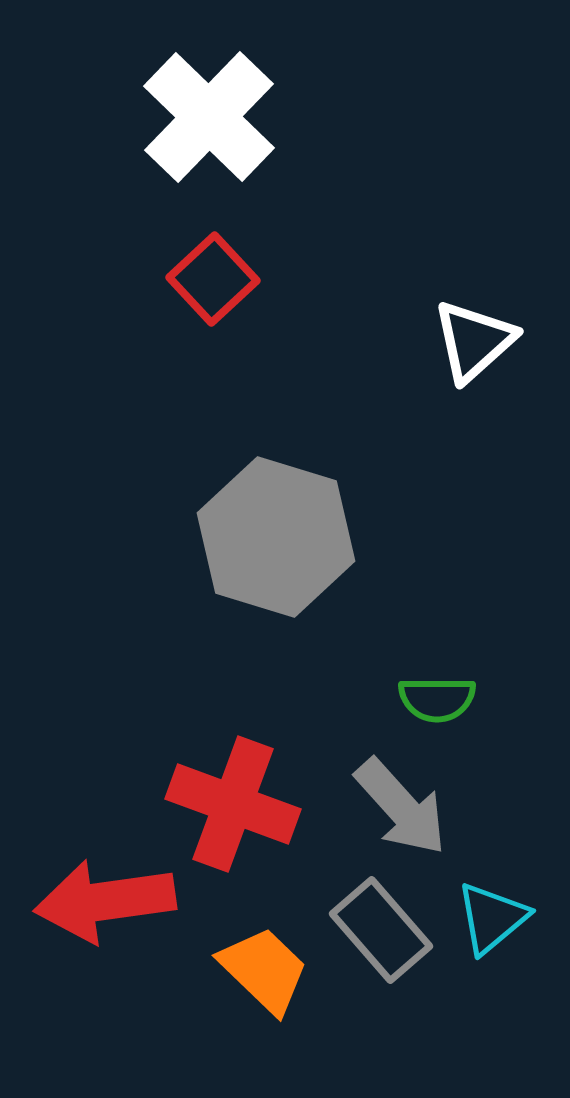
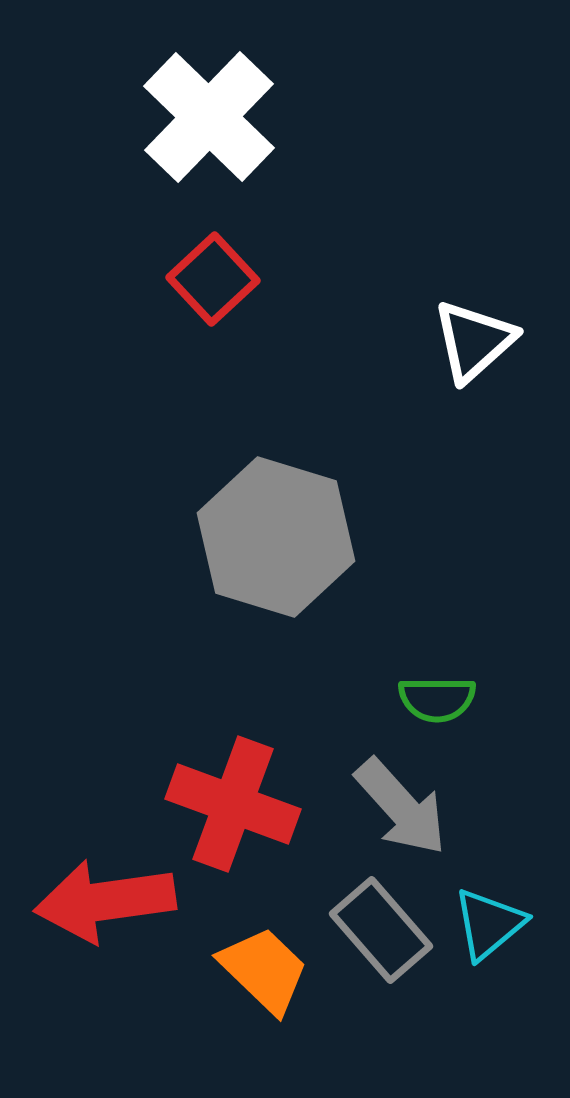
cyan triangle: moved 3 px left, 6 px down
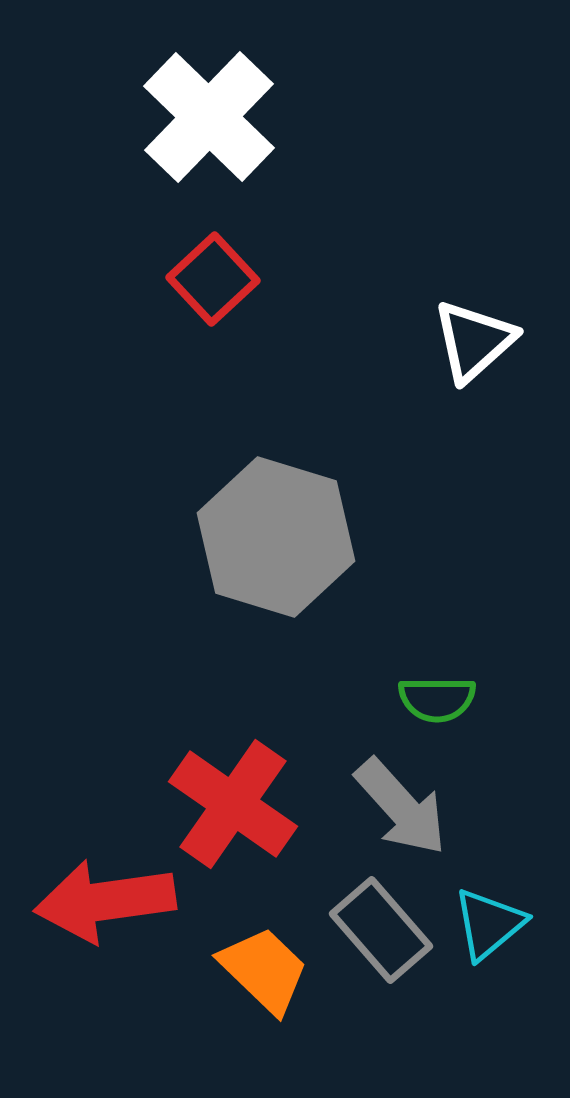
red cross: rotated 15 degrees clockwise
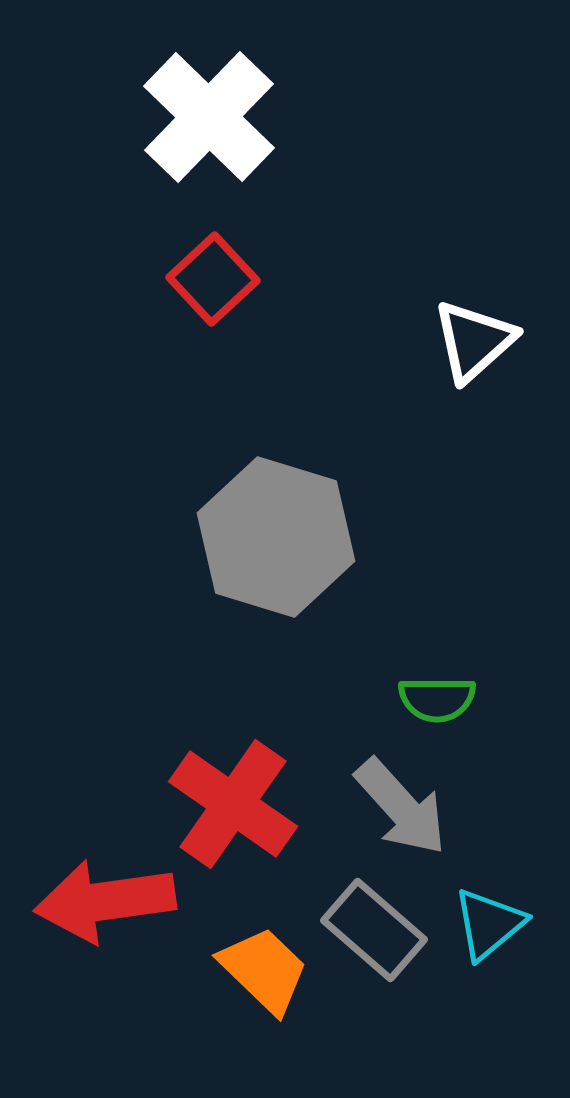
gray rectangle: moved 7 px left; rotated 8 degrees counterclockwise
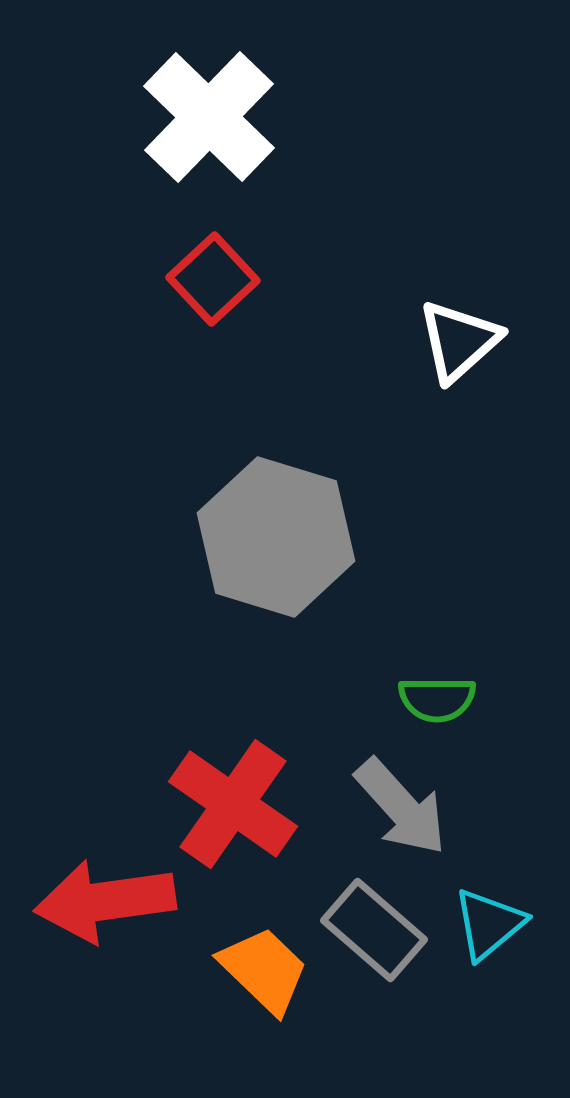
white triangle: moved 15 px left
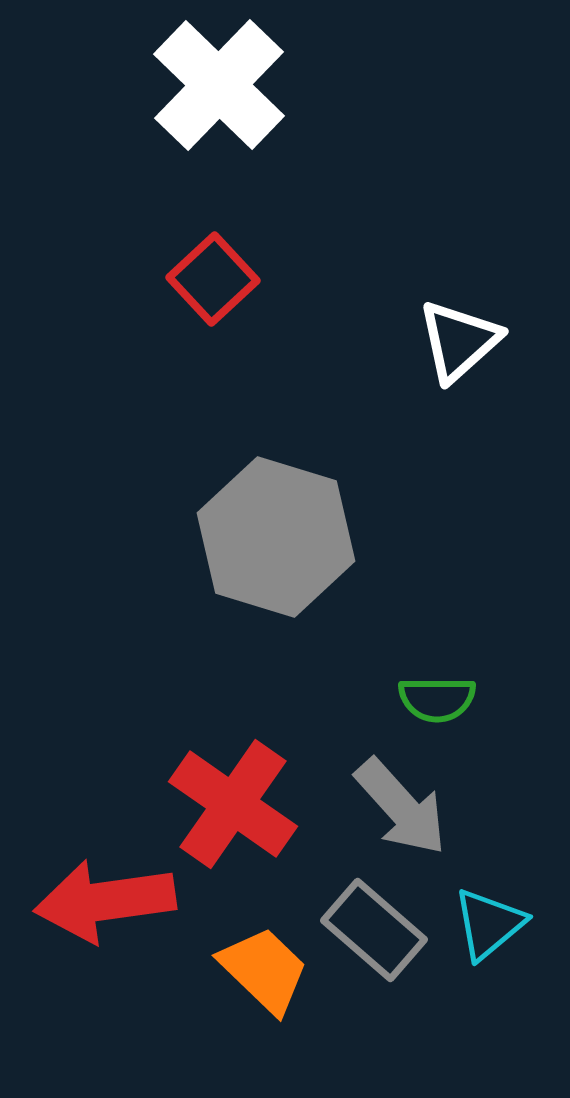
white cross: moved 10 px right, 32 px up
